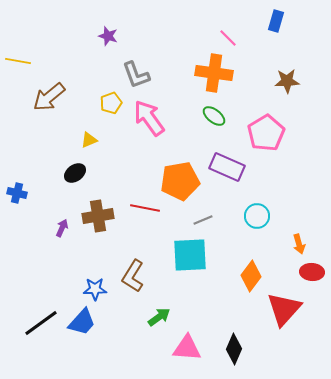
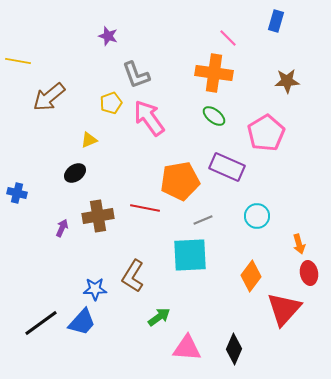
red ellipse: moved 3 px left, 1 px down; rotated 75 degrees clockwise
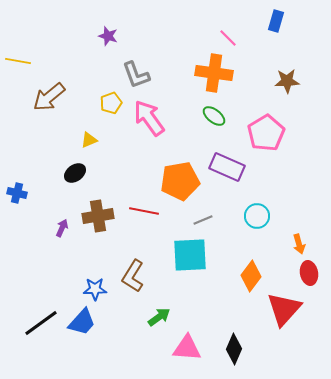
red line: moved 1 px left, 3 px down
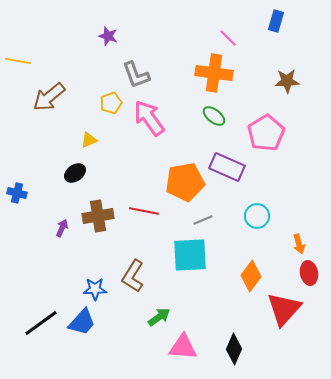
orange pentagon: moved 5 px right, 1 px down
pink triangle: moved 4 px left, 1 px up
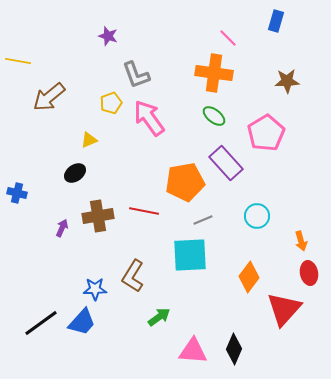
purple rectangle: moved 1 px left, 4 px up; rotated 24 degrees clockwise
orange arrow: moved 2 px right, 3 px up
orange diamond: moved 2 px left, 1 px down
pink triangle: moved 10 px right, 4 px down
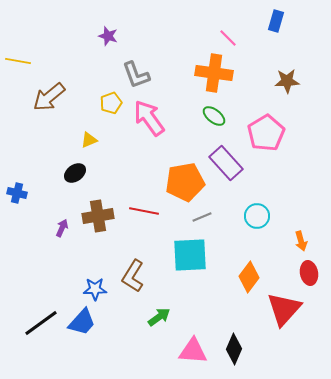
gray line: moved 1 px left, 3 px up
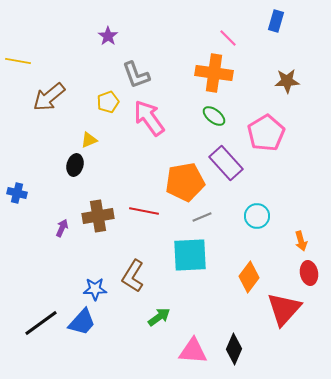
purple star: rotated 18 degrees clockwise
yellow pentagon: moved 3 px left, 1 px up
black ellipse: moved 8 px up; rotated 40 degrees counterclockwise
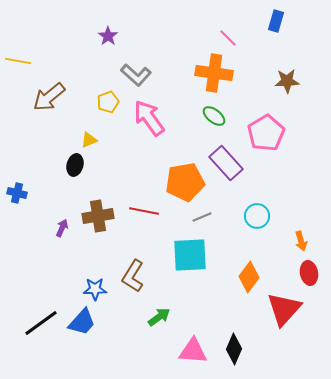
gray L-shape: rotated 28 degrees counterclockwise
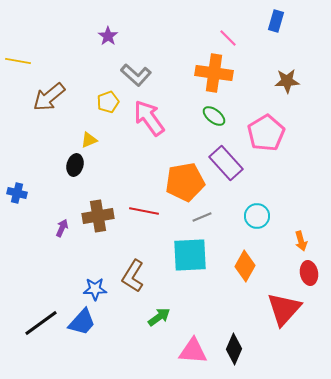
orange diamond: moved 4 px left, 11 px up; rotated 8 degrees counterclockwise
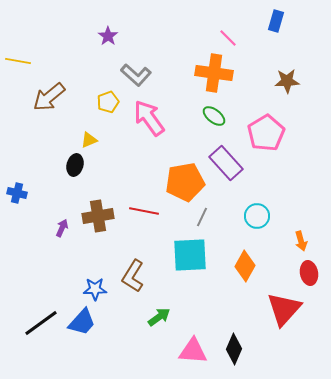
gray line: rotated 42 degrees counterclockwise
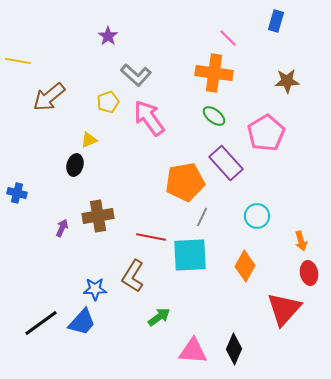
red line: moved 7 px right, 26 px down
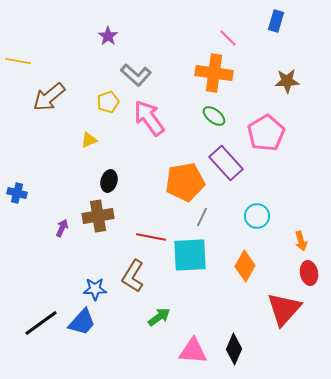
black ellipse: moved 34 px right, 16 px down
